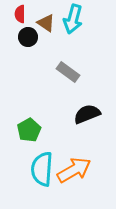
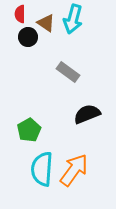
orange arrow: rotated 24 degrees counterclockwise
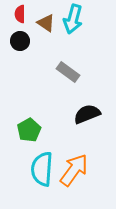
black circle: moved 8 px left, 4 px down
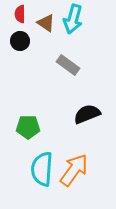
gray rectangle: moved 7 px up
green pentagon: moved 1 px left, 3 px up; rotated 30 degrees clockwise
